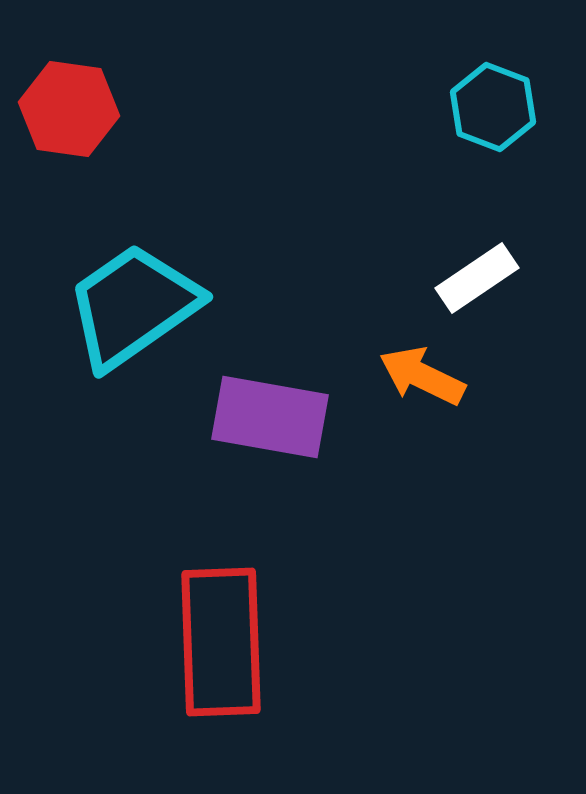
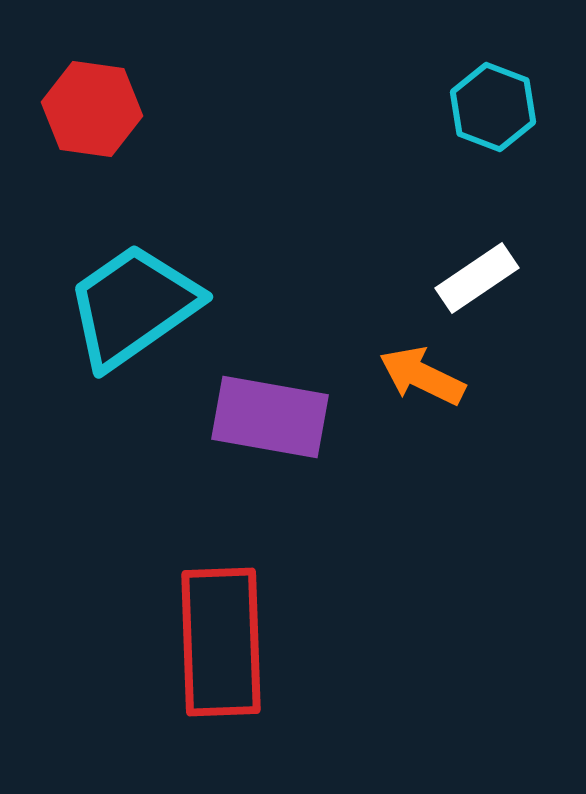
red hexagon: moved 23 px right
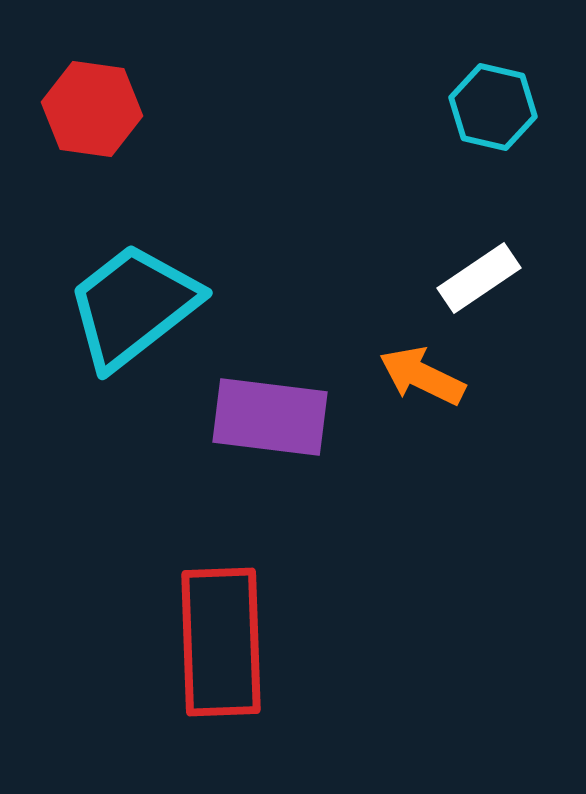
cyan hexagon: rotated 8 degrees counterclockwise
white rectangle: moved 2 px right
cyan trapezoid: rotated 3 degrees counterclockwise
purple rectangle: rotated 3 degrees counterclockwise
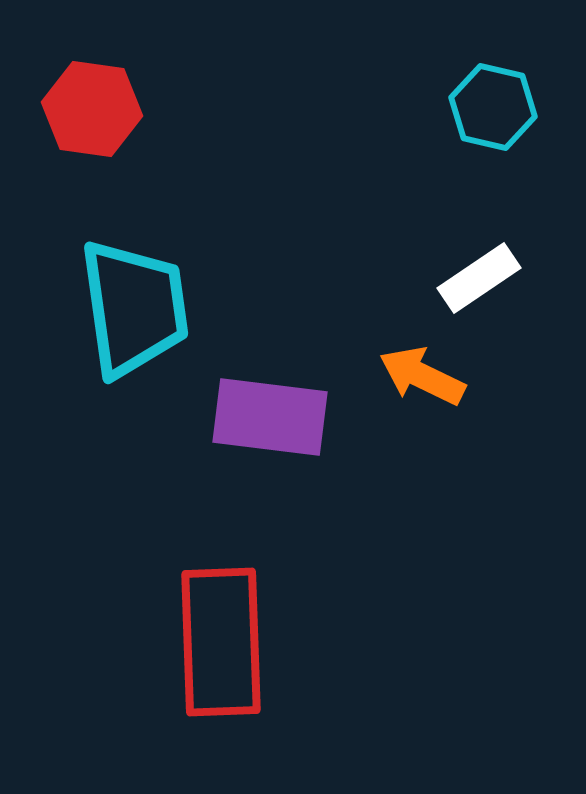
cyan trapezoid: moved 1 px right, 2 px down; rotated 120 degrees clockwise
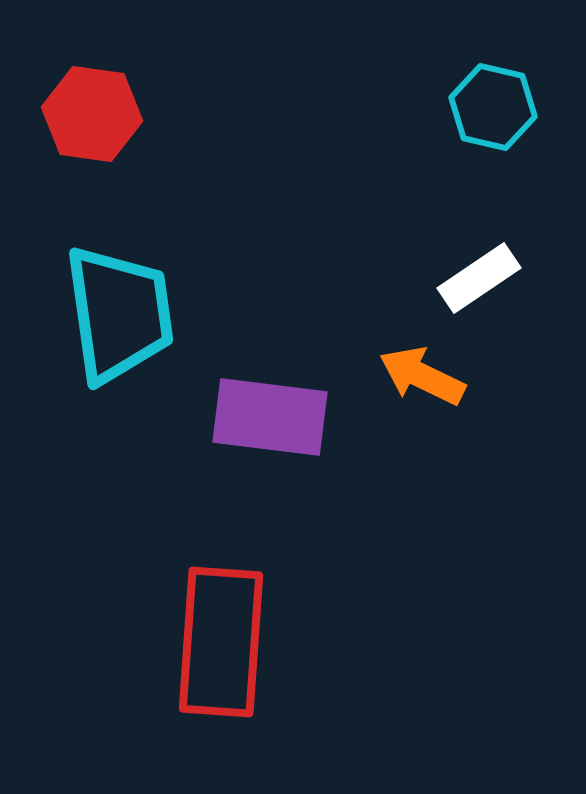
red hexagon: moved 5 px down
cyan trapezoid: moved 15 px left, 6 px down
red rectangle: rotated 6 degrees clockwise
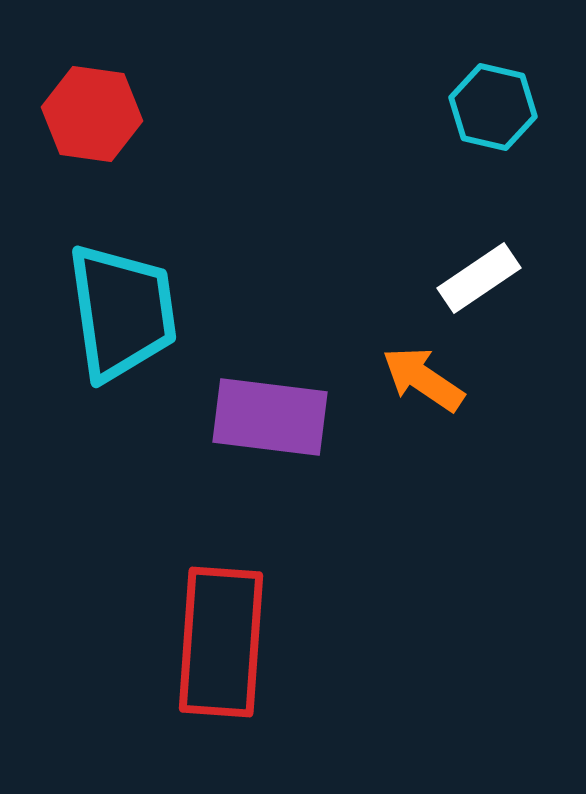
cyan trapezoid: moved 3 px right, 2 px up
orange arrow: moved 1 px right, 3 px down; rotated 8 degrees clockwise
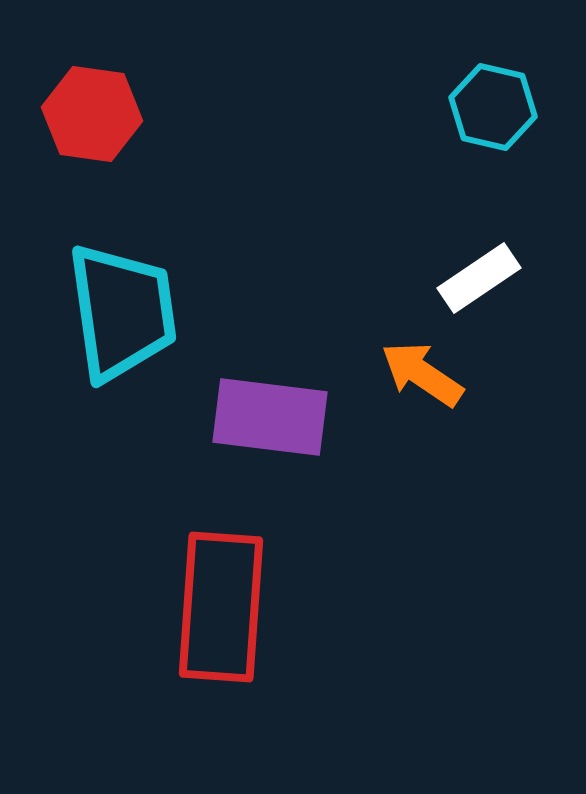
orange arrow: moved 1 px left, 5 px up
red rectangle: moved 35 px up
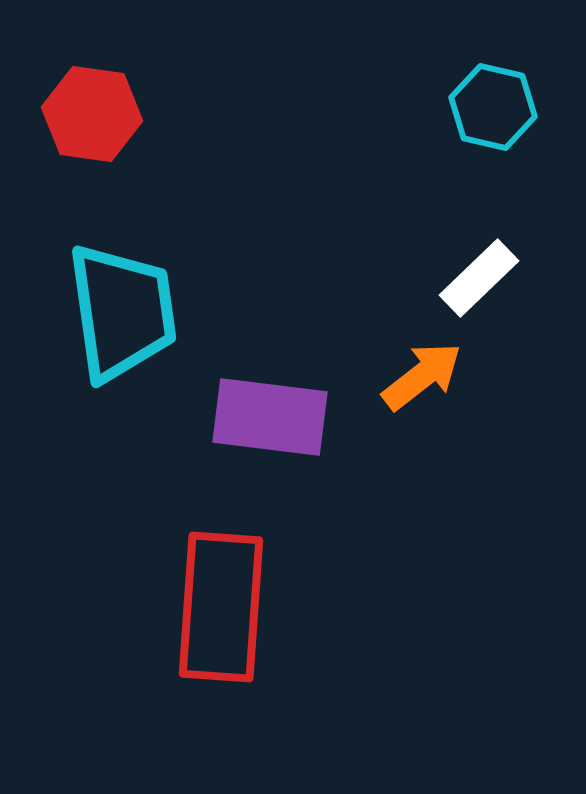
white rectangle: rotated 10 degrees counterclockwise
orange arrow: moved 2 px down; rotated 108 degrees clockwise
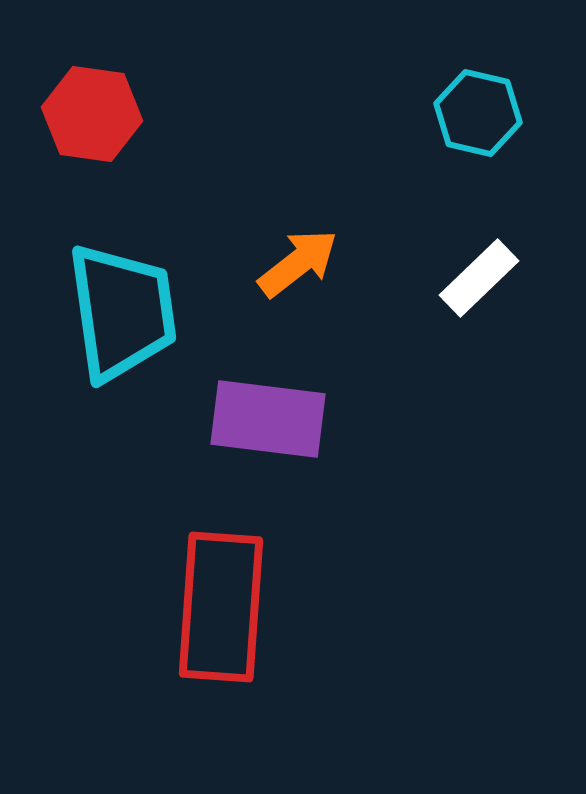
cyan hexagon: moved 15 px left, 6 px down
orange arrow: moved 124 px left, 113 px up
purple rectangle: moved 2 px left, 2 px down
